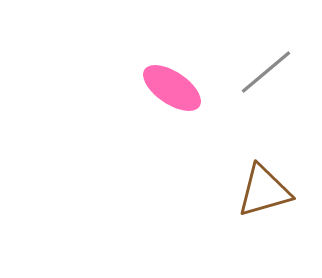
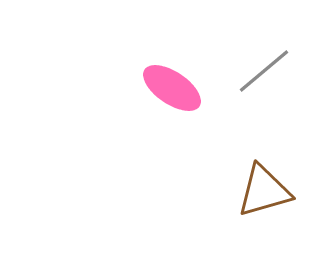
gray line: moved 2 px left, 1 px up
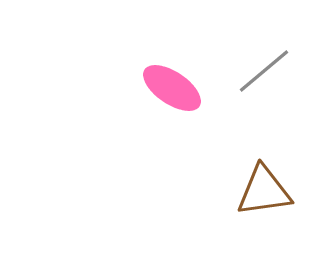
brown triangle: rotated 8 degrees clockwise
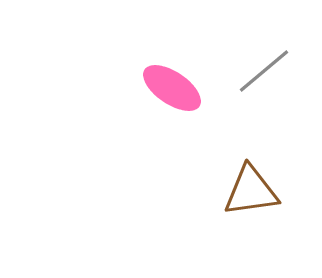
brown triangle: moved 13 px left
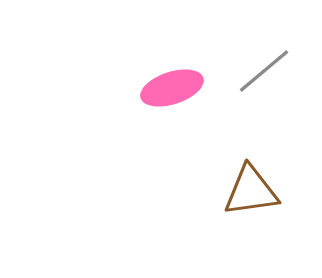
pink ellipse: rotated 52 degrees counterclockwise
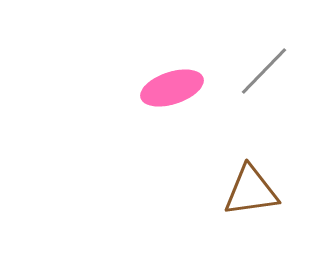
gray line: rotated 6 degrees counterclockwise
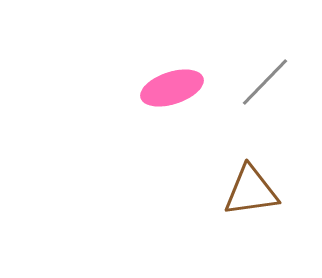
gray line: moved 1 px right, 11 px down
